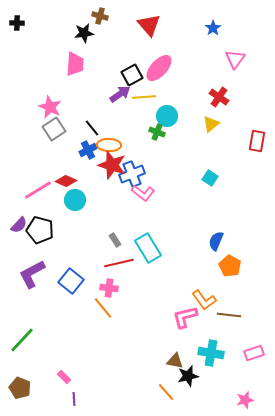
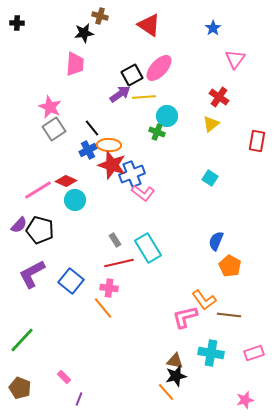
red triangle at (149, 25): rotated 15 degrees counterclockwise
black star at (188, 376): moved 12 px left
purple line at (74, 399): moved 5 px right; rotated 24 degrees clockwise
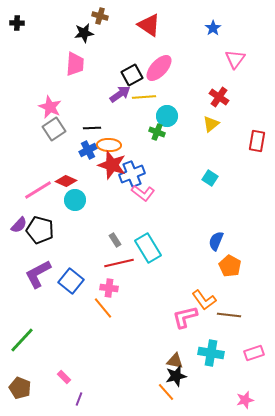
black line at (92, 128): rotated 54 degrees counterclockwise
purple L-shape at (32, 274): moved 6 px right
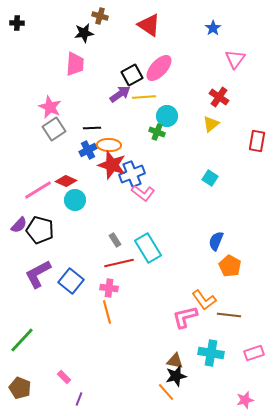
orange line at (103, 308): moved 4 px right, 4 px down; rotated 25 degrees clockwise
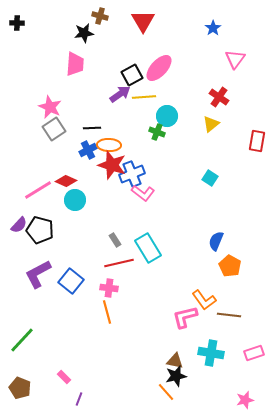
red triangle at (149, 25): moved 6 px left, 4 px up; rotated 25 degrees clockwise
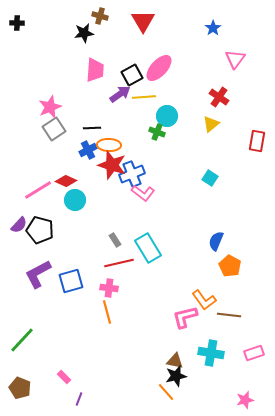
pink trapezoid at (75, 64): moved 20 px right, 6 px down
pink star at (50, 107): rotated 25 degrees clockwise
blue square at (71, 281): rotated 35 degrees clockwise
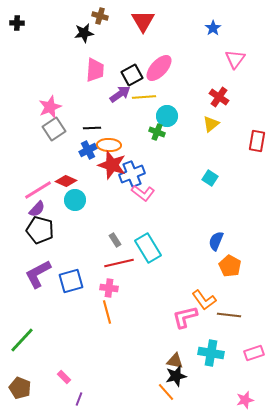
purple semicircle at (19, 225): moved 18 px right, 16 px up
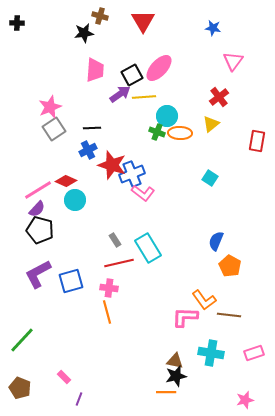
blue star at (213, 28): rotated 28 degrees counterclockwise
pink triangle at (235, 59): moved 2 px left, 2 px down
red cross at (219, 97): rotated 18 degrees clockwise
orange ellipse at (109, 145): moved 71 px right, 12 px up
pink L-shape at (185, 317): rotated 16 degrees clockwise
orange line at (166, 392): rotated 48 degrees counterclockwise
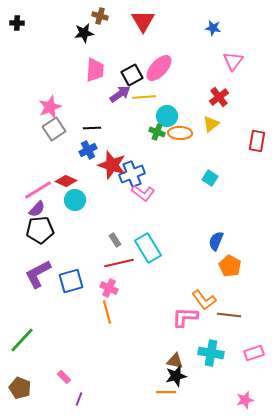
black pentagon at (40, 230): rotated 20 degrees counterclockwise
pink cross at (109, 288): rotated 18 degrees clockwise
